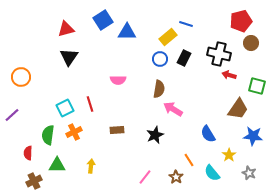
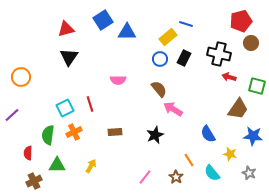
red arrow: moved 2 px down
brown semicircle: rotated 48 degrees counterclockwise
brown rectangle: moved 2 px left, 2 px down
yellow star: moved 1 px right, 1 px up; rotated 24 degrees counterclockwise
yellow arrow: rotated 24 degrees clockwise
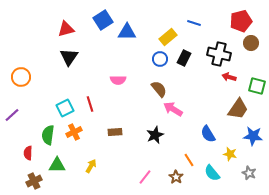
blue line: moved 8 px right, 1 px up
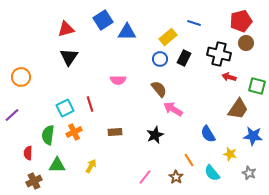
brown circle: moved 5 px left
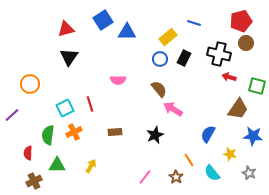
orange circle: moved 9 px right, 7 px down
blue semicircle: rotated 60 degrees clockwise
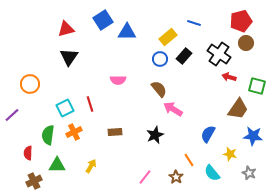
black cross: rotated 20 degrees clockwise
black rectangle: moved 2 px up; rotated 14 degrees clockwise
